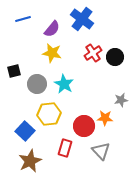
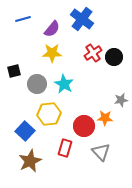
yellow star: rotated 12 degrees counterclockwise
black circle: moved 1 px left
gray triangle: moved 1 px down
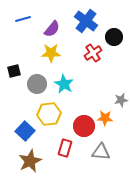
blue cross: moved 4 px right, 2 px down
yellow star: moved 1 px left
black circle: moved 20 px up
gray triangle: rotated 42 degrees counterclockwise
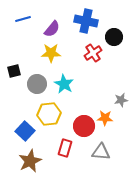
blue cross: rotated 25 degrees counterclockwise
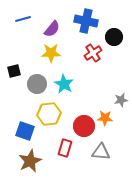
blue square: rotated 24 degrees counterclockwise
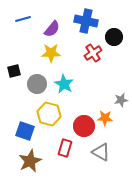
yellow hexagon: rotated 20 degrees clockwise
gray triangle: rotated 24 degrees clockwise
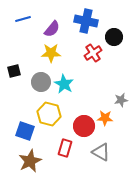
gray circle: moved 4 px right, 2 px up
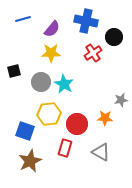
yellow hexagon: rotated 20 degrees counterclockwise
red circle: moved 7 px left, 2 px up
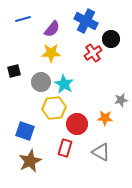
blue cross: rotated 15 degrees clockwise
black circle: moved 3 px left, 2 px down
yellow hexagon: moved 5 px right, 6 px up
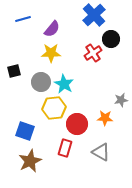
blue cross: moved 8 px right, 6 px up; rotated 20 degrees clockwise
